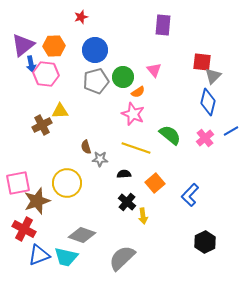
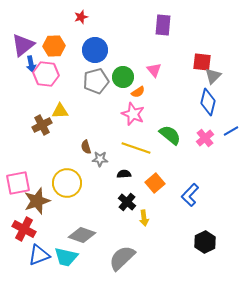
yellow arrow: moved 1 px right, 2 px down
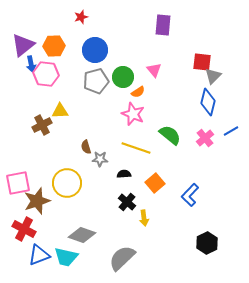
black hexagon: moved 2 px right, 1 px down
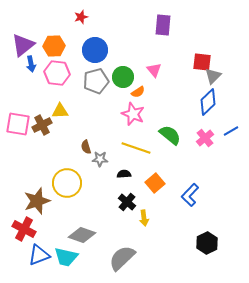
pink hexagon: moved 11 px right, 1 px up
blue diamond: rotated 32 degrees clockwise
pink square: moved 59 px up; rotated 20 degrees clockwise
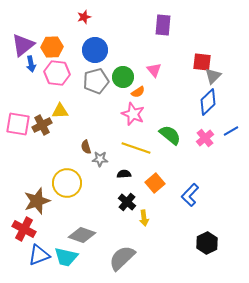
red star: moved 3 px right
orange hexagon: moved 2 px left, 1 px down
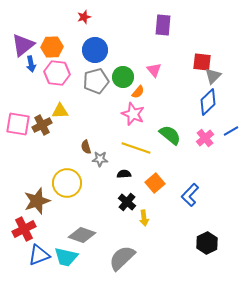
orange semicircle: rotated 16 degrees counterclockwise
red cross: rotated 35 degrees clockwise
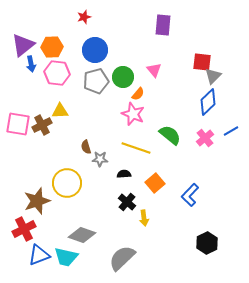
orange semicircle: moved 2 px down
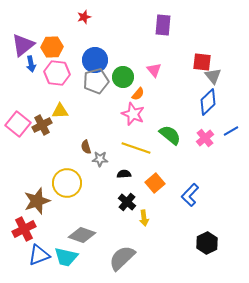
blue circle: moved 10 px down
gray triangle: rotated 24 degrees counterclockwise
pink square: rotated 30 degrees clockwise
